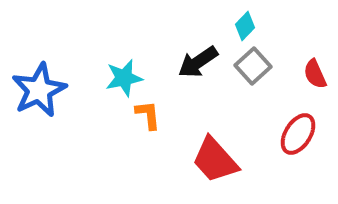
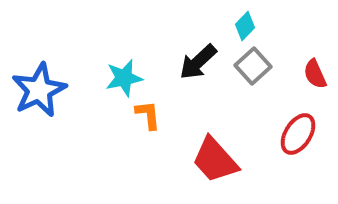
black arrow: rotated 9 degrees counterclockwise
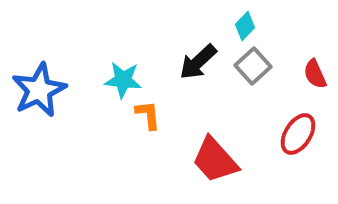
cyan star: moved 1 px left, 2 px down; rotated 18 degrees clockwise
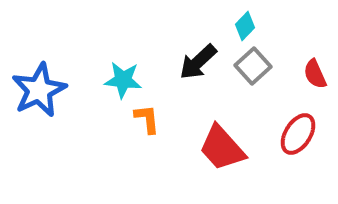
orange L-shape: moved 1 px left, 4 px down
red trapezoid: moved 7 px right, 12 px up
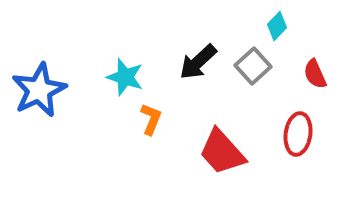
cyan diamond: moved 32 px right
cyan star: moved 2 px right, 3 px up; rotated 12 degrees clockwise
orange L-shape: moved 4 px right; rotated 28 degrees clockwise
red ellipse: rotated 24 degrees counterclockwise
red trapezoid: moved 4 px down
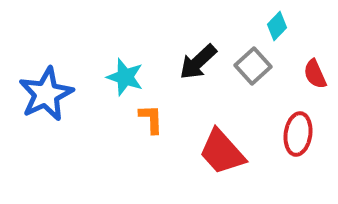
blue star: moved 7 px right, 4 px down
orange L-shape: rotated 24 degrees counterclockwise
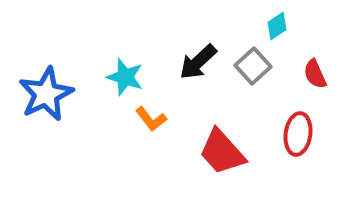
cyan diamond: rotated 12 degrees clockwise
orange L-shape: rotated 144 degrees clockwise
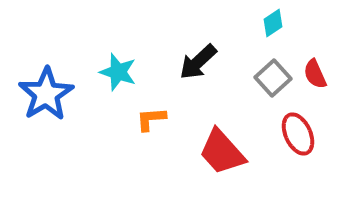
cyan diamond: moved 4 px left, 3 px up
gray square: moved 20 px right, 12 px down
cyan star: moved 7 px left, 5 px up
blue star: rotated 6 degrees counterclockwise
orange L-shape: rotated 124 degrees clockwise
red ellipse: rotated 33 degrees counterclockwise
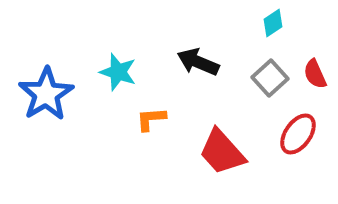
black arrow: rotated 66 degrees clockwise
gray square: moved 3 px left
red ellipse: rotated 60 degrees clockwise
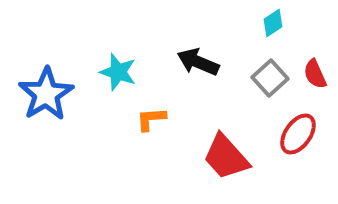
red trapezoid: moved 4 px right, 5 px down
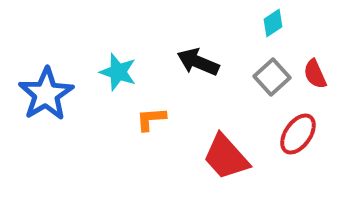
gray square: moved 2 px right, 1 px up
